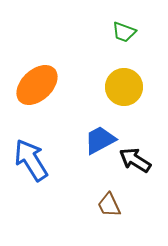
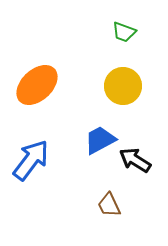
yellow circle: moved 1 px left, 1 px up
blue arrow: rotated 69 degrees clockwise
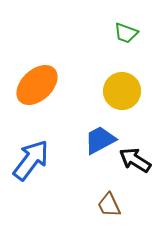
green trapezoid: moved 2 px right, 1 px down
yellow circle: moved 1 px left, 5 px down
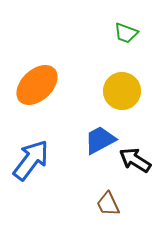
brown trapezoid: moved 1 px left, 1 px up
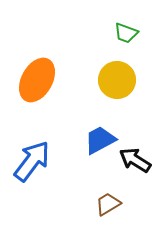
orange ellipse: moved 5 px up; rotated 18 degrees counterclockwise
yellow circle: moved 5 px left, 11 px up
blue arrow: moved 1 px right, 1 px down
brown trapezoid: rotated 84 degrees clockwise
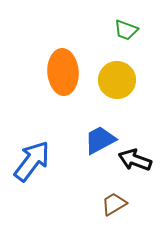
green trapezoid: moved 3 px up
orange ellipse: moved 26 px right, 8 px up; rotated 33 degrees counterclockwise
black arrow: rotated 12 degrees counterclockwise
brown trapezoid: moved 6 px right
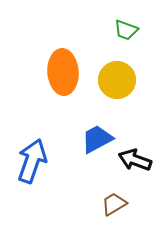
blue trapezoid: moved 3 px left, 1 px up
blue arrow: rotated 18 degrees counterclockwise
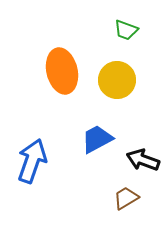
orange ellipse: moved 1 px left, 1 px up; rotated 9 degrees counterclockwise
black arrow: moved 8 px right
brown trapezoid: moved 12 px right, 6 px up
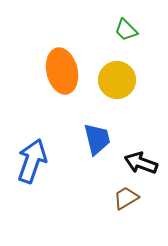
green trapezoid: rotated 25 degrees clockwise
blue trapezoid: rotated 104 degrees clockwise
black arrow: moved 2 px left, 3 px down
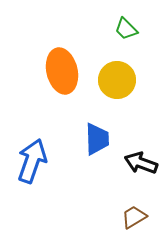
green trapezoid: moved 1 px up
blue trapezoid: rotated 12 degrees clockwise
brown trapezoid: moved 8 px right, 19 px down
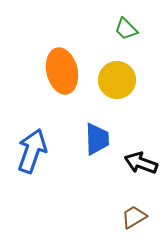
blue arrow: moved 10 px up
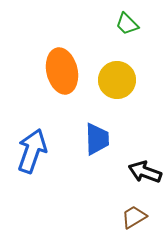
green trapezoid: moved 1 px right, 5 px up
black arrow: moved 4 px right, 9 px down
